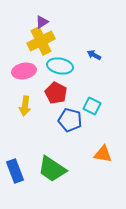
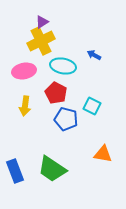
cyan ellipse: moved 3 px right
blue pentagon: moved 4 px left, 1 px up
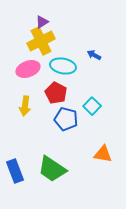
pink ellipse: moved 4 px right, 2 px up; rotated 10 degrees counterclockwise
cyan square: rotated 18 degrees clockwise
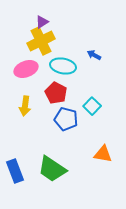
pink ellipse: moved 2 px left
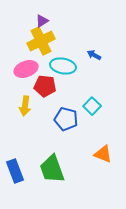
purple triangle: moved 1 px up
red pentagon: moved 11 px left, 7 px up; rotated 20 degrees counterclockwise
orange triangle: rotated 12 degrees clockwise
green trapezoid: rotated 36 degrees clockwise
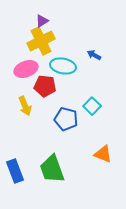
yellow arrow: rotated 30 degrees counterclockwise
